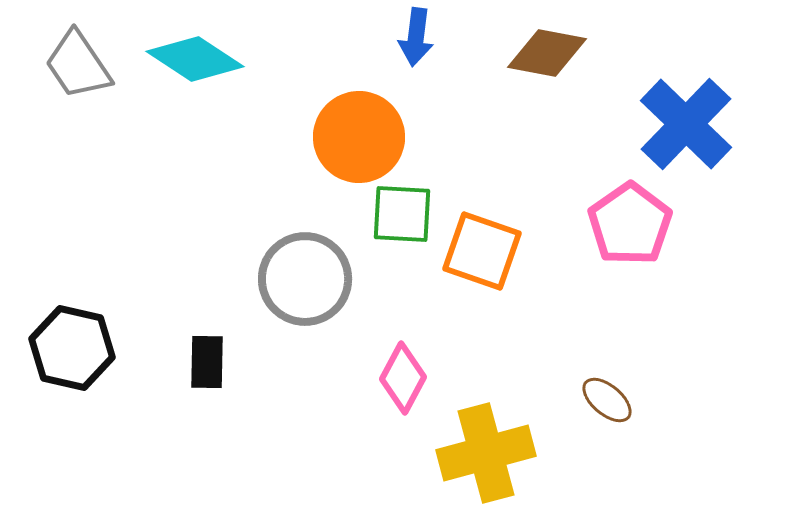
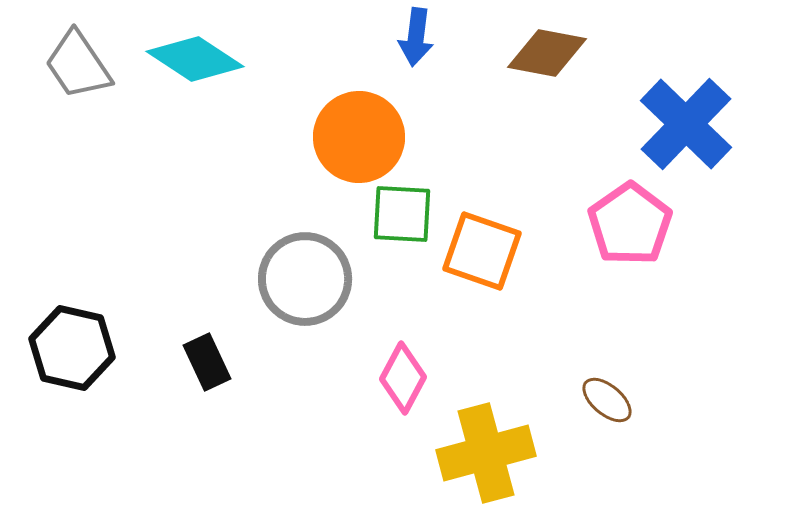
black rectangle: rotated 26 degrees counterclockwise
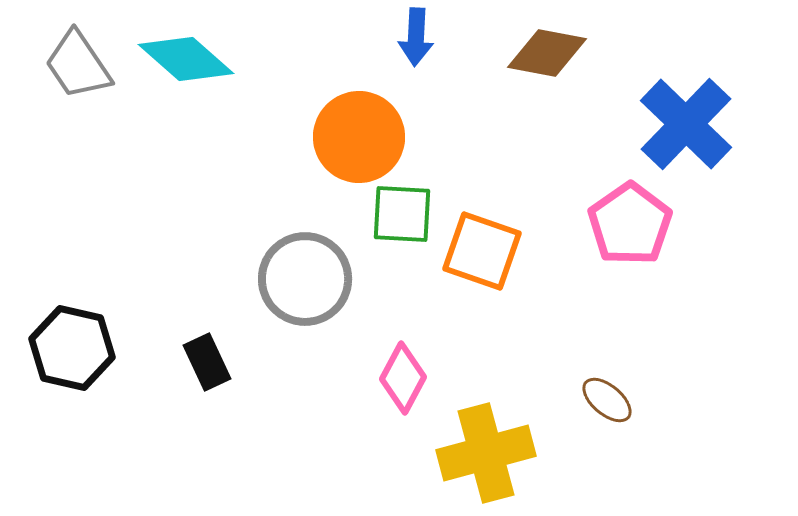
blue arrow: rotated 4 degrees counterclockwise
cyan diamond: moved 9 px left; rotated 8 degrees clockwise
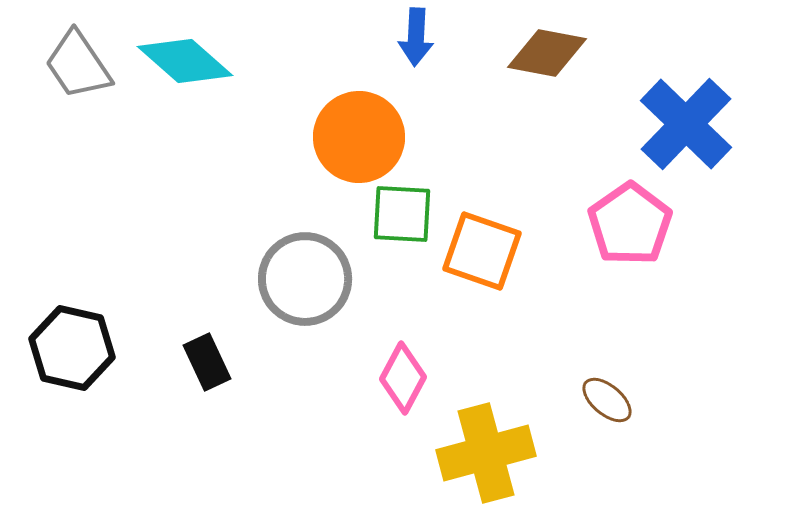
cyan diamond: moved 1 px left, 2 px down
